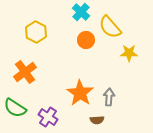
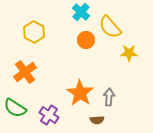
yellow hexagon: moved 2 px left
purple cross: moved 1 px right, 2 px up
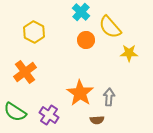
green semicircle: moved 4 px down
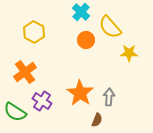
purple cross: moved 7 px left, 14 px up
brown semicircle: rotated 64 degrees counterclockwise
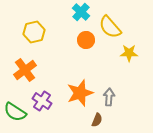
yellow hexagon: rotated 20 degrees clockwise
orange cross: moved 2 px up
orange star: rotated 20 degrees clockwise
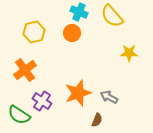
cyan cross: moved 2 px left; rotated 18 degrees counterclockwise
yellow semicircle: moved 2 px right, 11 px up
orange circle: moved 14 px left, 7 px up
orange star: moved 2 px left
gray arrow: rotated 66 degrees counterclockwise
green semicircle: moved 4 px right, 3 px down
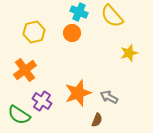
yellow star: rotated 18 degrees counterclockwise
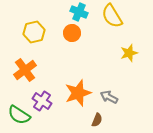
yellow semicircle: rotated 10 degrees clockwise
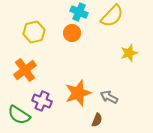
yellow semicircle: rotated 105 degrees counterclockwise
purple cross: rotated 12 degrees counterclockwise
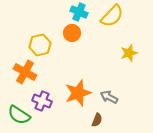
yellow hexagon: moved 6 px right, 13 px down
orange cross: moved 2 px down; rotated 25 degrees counterclockwise
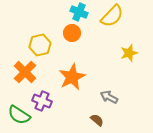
orange cross: rotated 15 degrees clockwise
orange star: moved 6 px left, 16 px up; rotated 8 degrees counterclockwise
brown semicircle: rotated 72 degrees counterclockwise
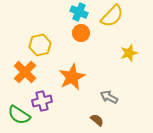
orange circle: moved 9 px right
purple cross: rotated 36 degrees counterclockwise
